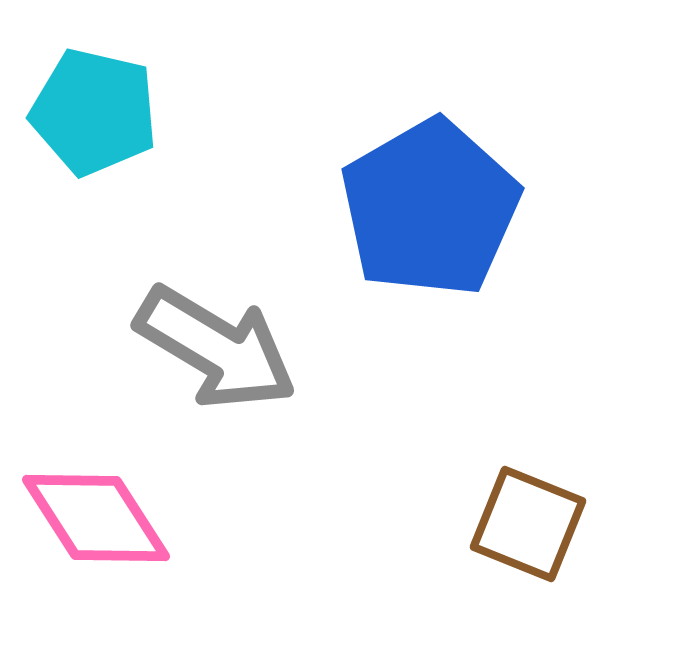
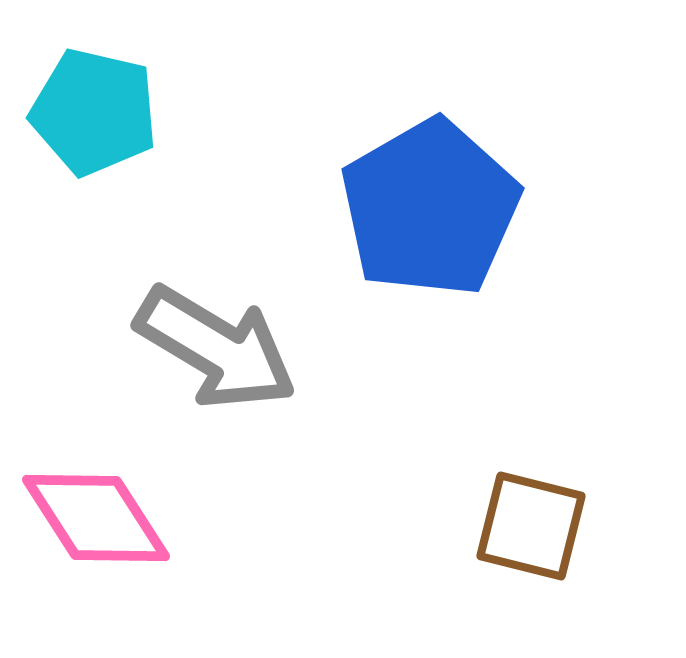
brown square: moved 3 px right, 2 px down; rotated 8 degrees counterclockwise
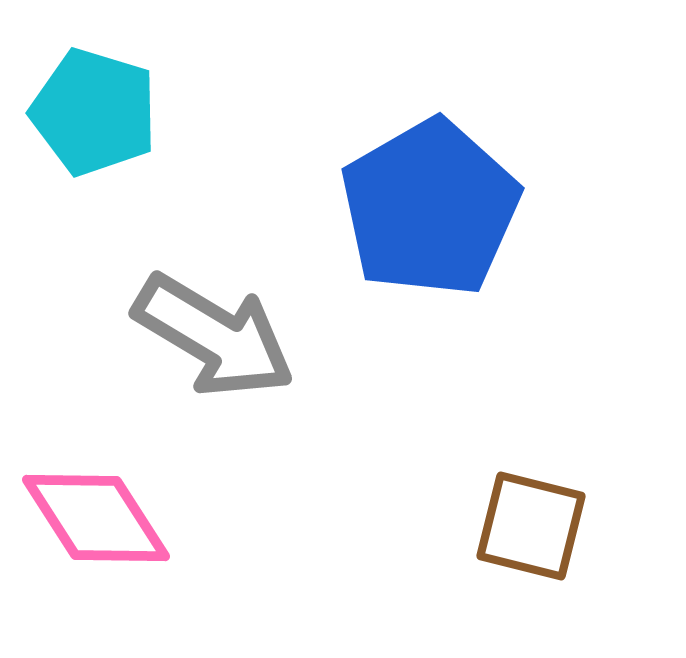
cyan pentagon: rotated 4 degrees clockwise
gray arrow: moved 2 px left, 12 px up
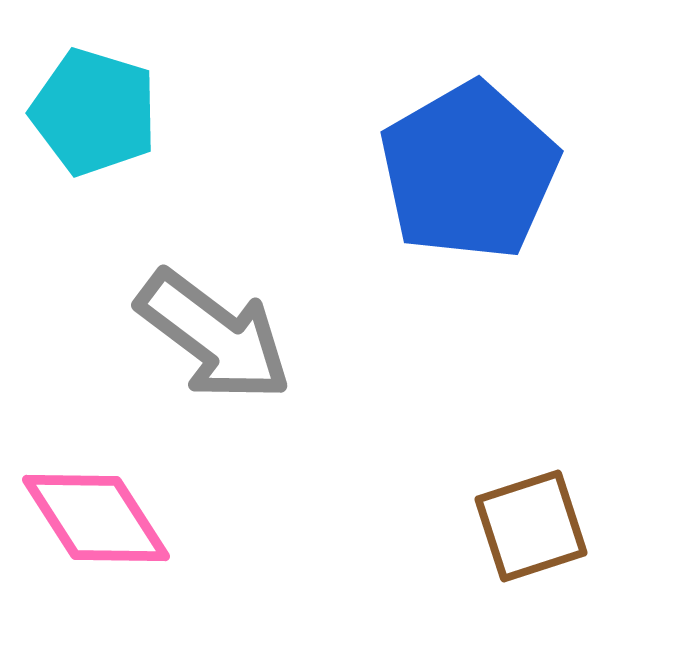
blue pentagon: moved 39 px right, 37 px up
gray arrow: rotated 6 degrees clockwise
brown square: rotated 32 degrees counterclockwise
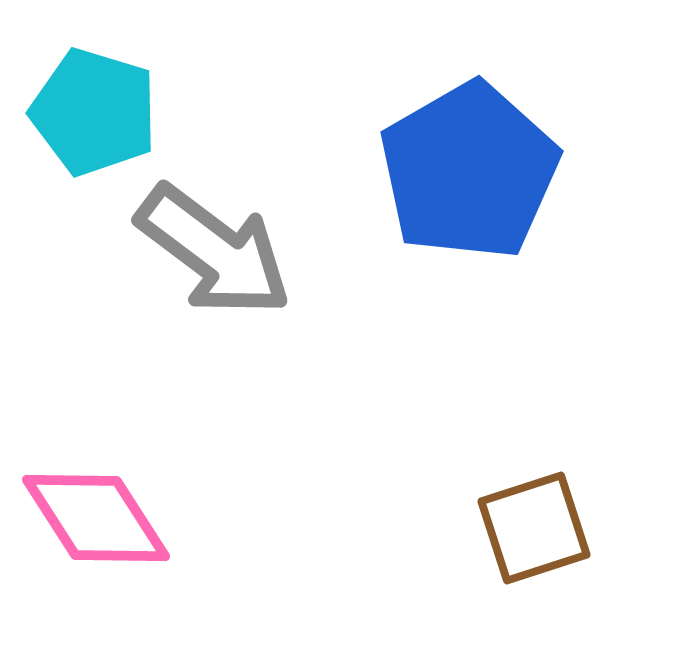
gray arrow: moved 85 px up
brown square: moved 3 px right, 2 px down
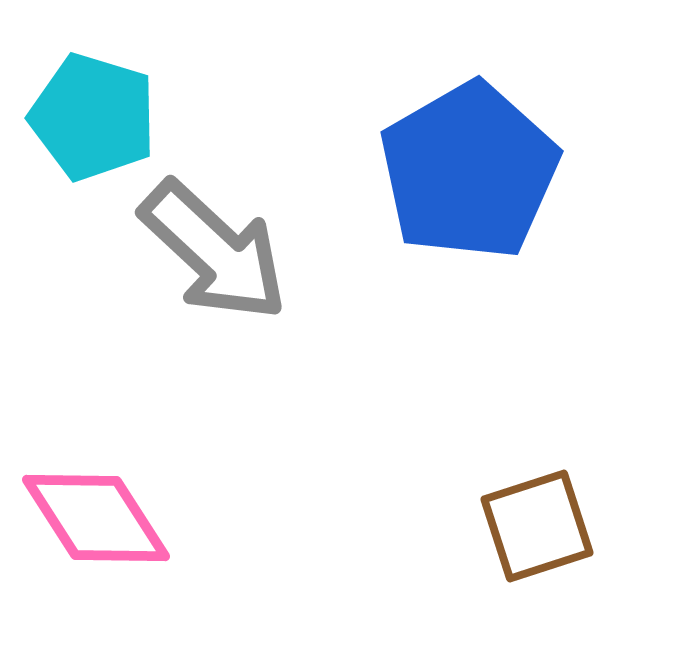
cyan pentagon: moved 1 px left, 5 px down
gray arrow: rotated 6 degrees clockwise
brown square: moved 3 px right, 2 px up
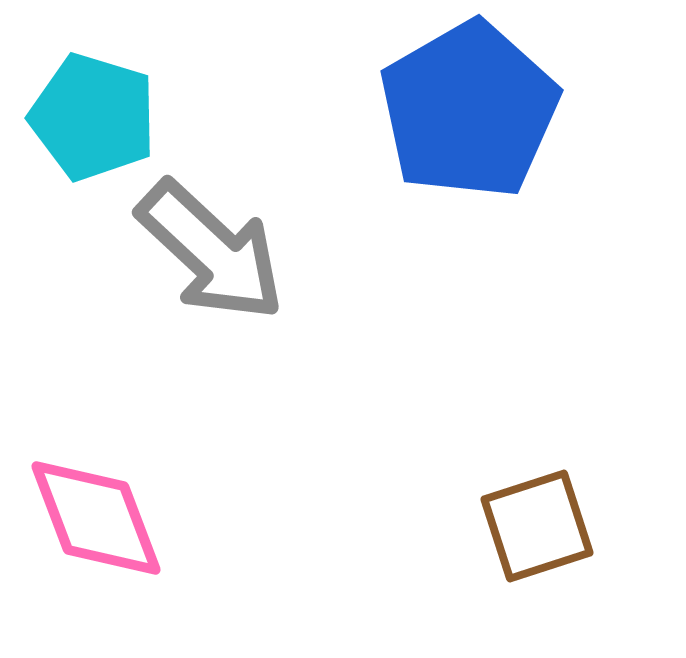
blue pentagon: moved 61 px up
gray arrow: moved 3 px left
pink diamond: rotated 12 degrees clockwise
